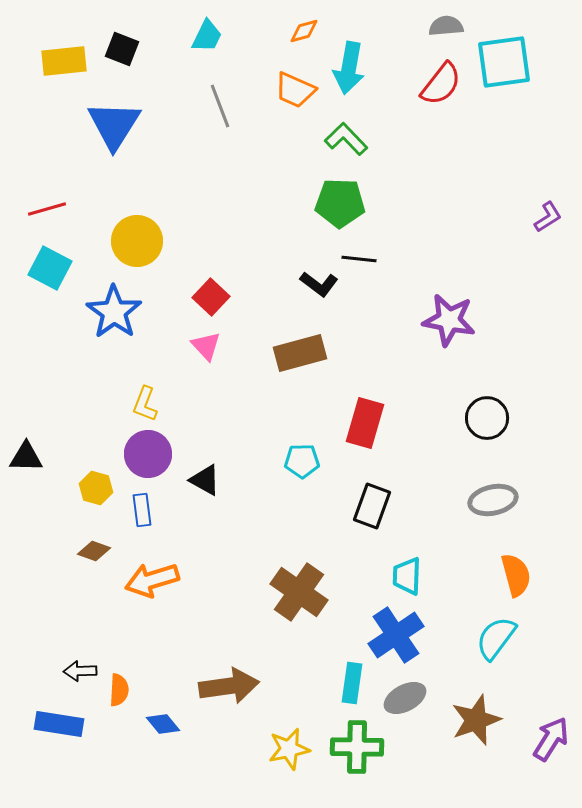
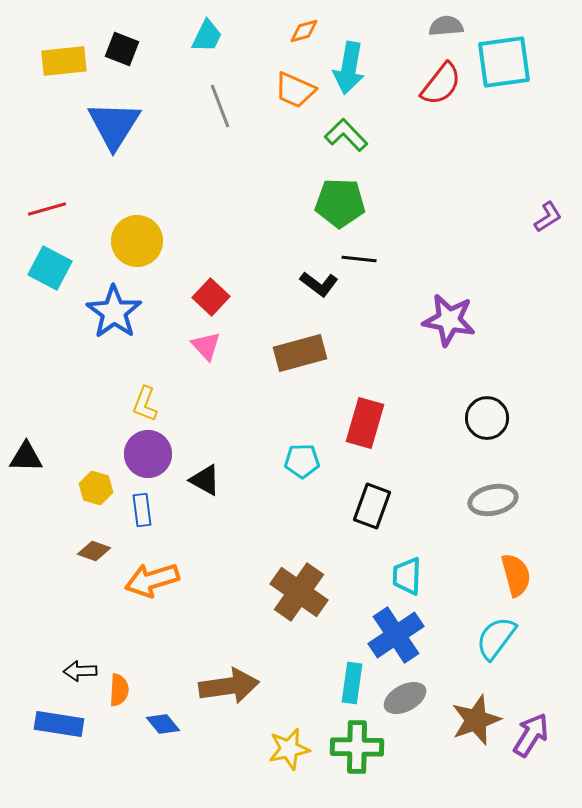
green L-shape at (346, 139): moved 4 px up
purple arrow at (551, 739): moved 20 px left, 4 px up
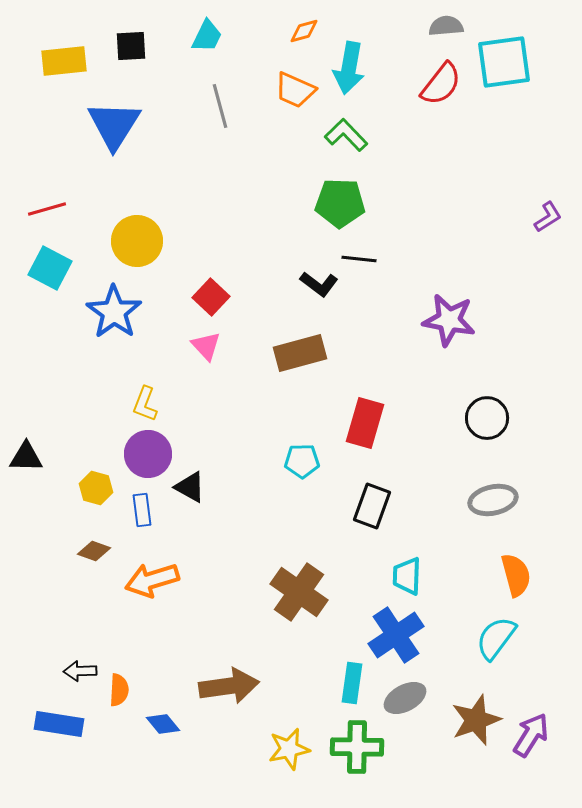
black square at (122, 49): moved 9 px right, 3 px up; rotated 24 degrees counterclockwise
gray line at (220, 106): rotated 6 degrees clockwise
black triangle at (205, 480): moved 15 px left, 7 px down
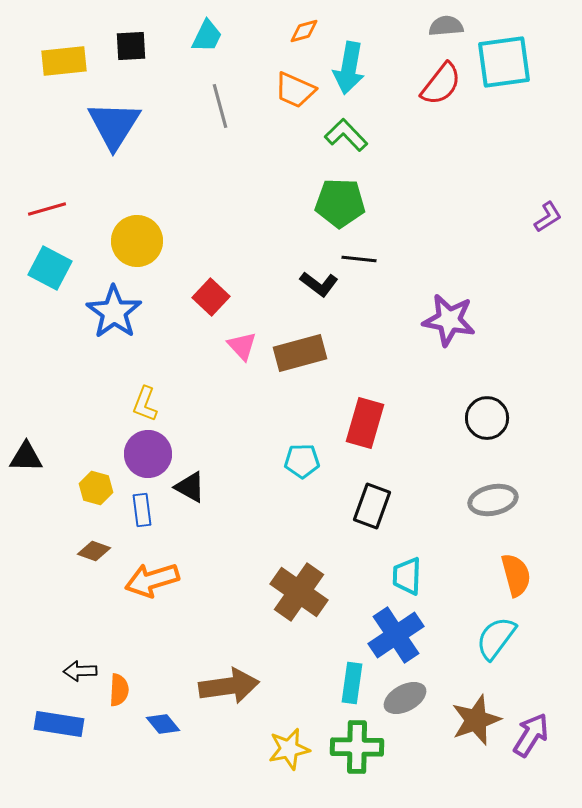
pink triangle at (206, 346): moved 36 px right
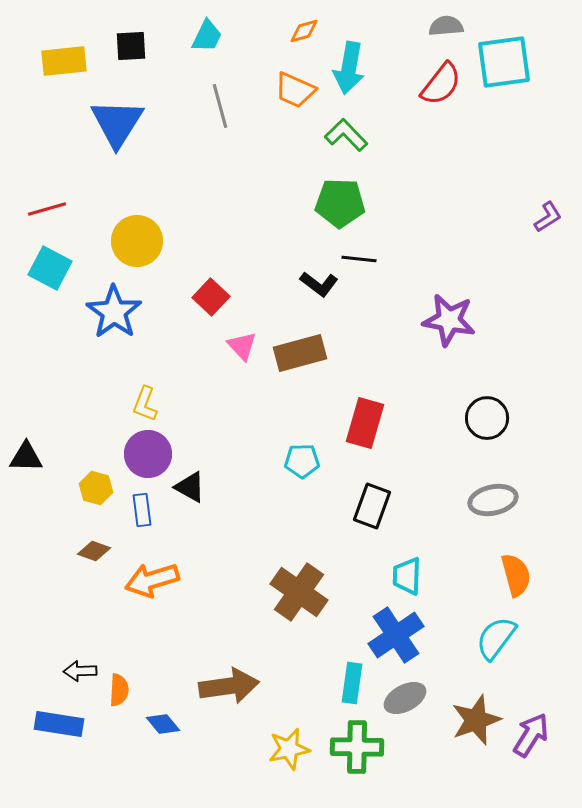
blue triangle at (114, 125): moved 3 px right, 2 px up
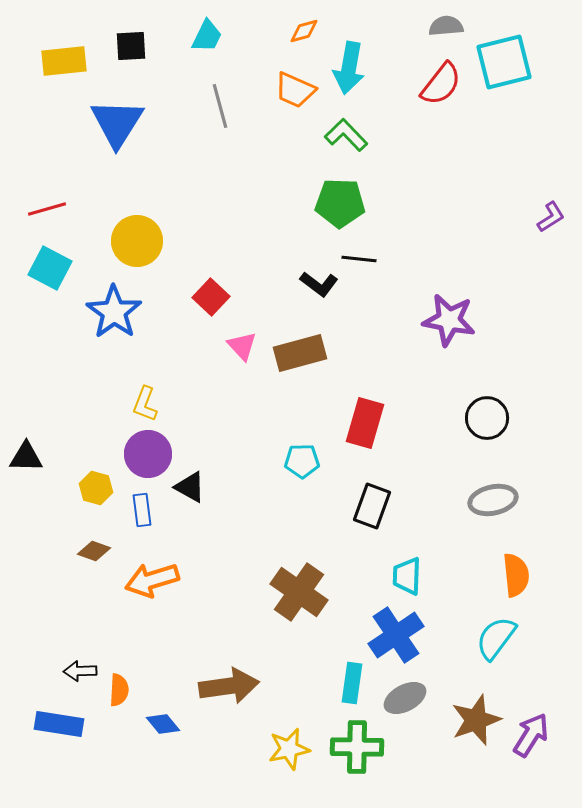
cyan square at (504, 62): rotated 6 degrees counterclockwise
purple L-shape at (548, 217): moved 3 px right
orange semicircle at (516, 575): rotated 9 degrees clockwise
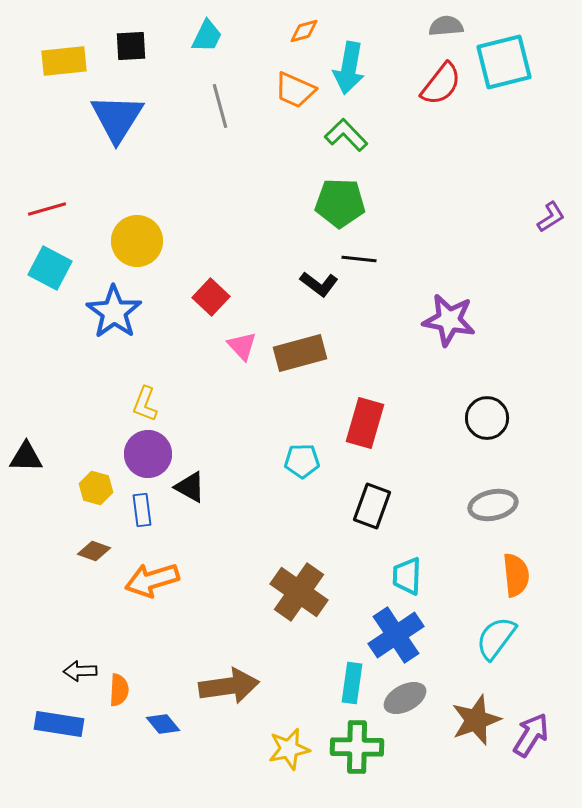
blue triangle at (117, 123): moved 5 px up
gray ellipse at (493, 500): moved 5 px down
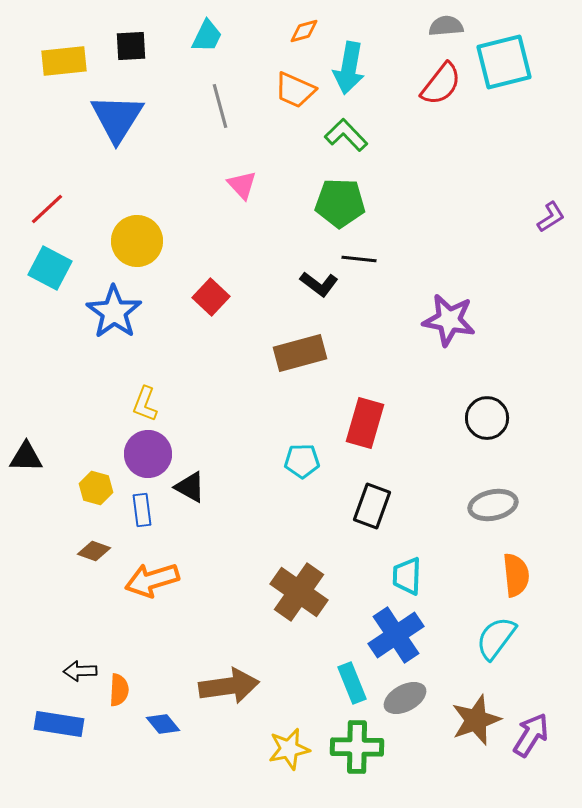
red line at (47, 209): rotated 27 degrees counterclockwise
pink triangle at (242, 346): moved 161 px up
cyan rectangle at (352, 683): rotated 30 degrees counterclockwise
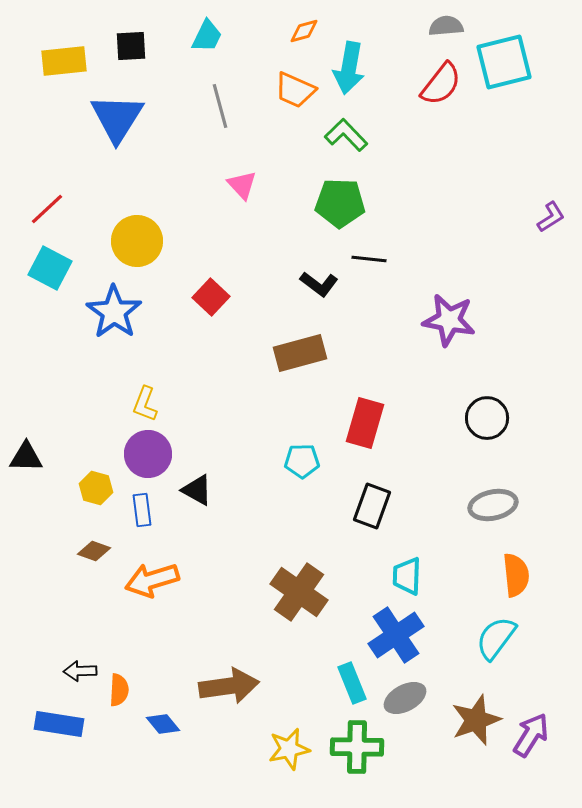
black line at (359, 259): moved 10 px right
black triangle at (190, 487): moved 7 px right, 3 px down
